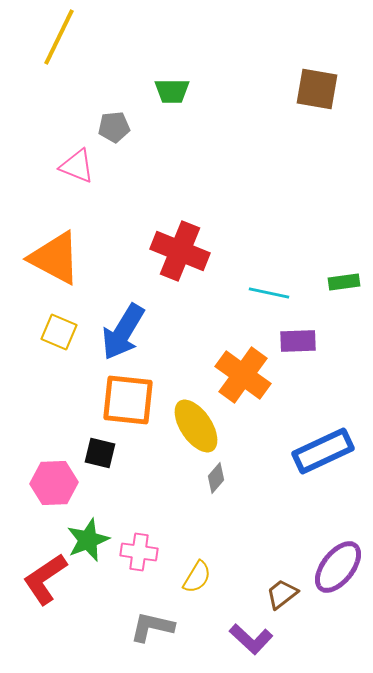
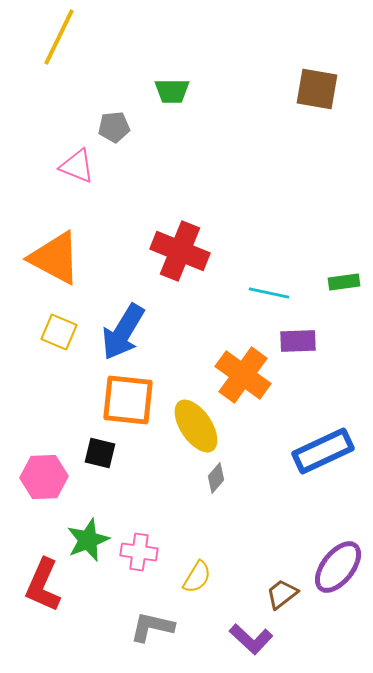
pink hexagon: moved 10 px left, 6 px up
red L-shape: moved 2 px left, 6 px down; rotated 32 degrees counterclockwise
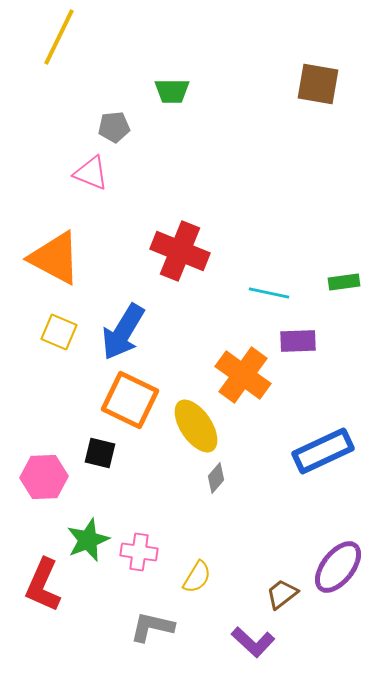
brown square: moved 1 px right, 5 px up
pink triangle: moved 14 px right, 7 px down
orange square: moved 2 px right; rotated 20 degrees clockwise
purple L-shape: moved 2 px right, 3 px down
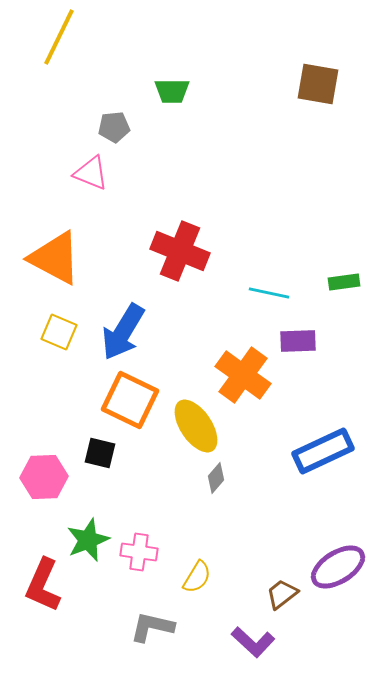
purple ellipse: rotated 20 degrees clockwise
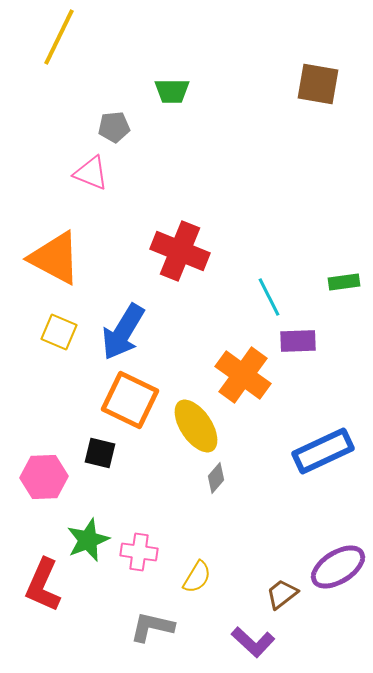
cyan line: moved 4 px down; rotated 51 degrees clockwise
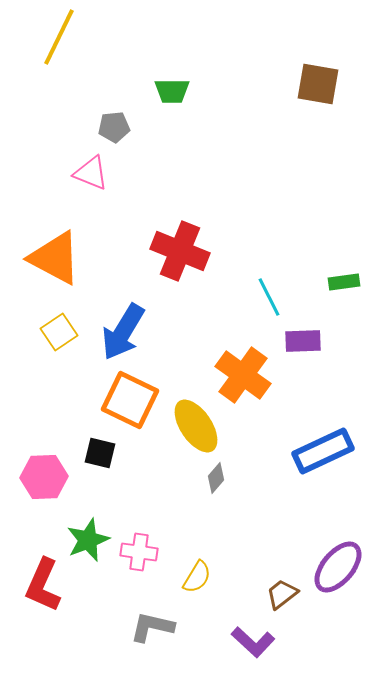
yellow square: rotated 33 degrees clockwise
purple rectangle: moved 5 px right
purple ellipse: rotated 18 degrees counterclockwise
